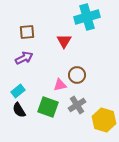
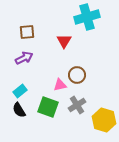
cyan rectangle: moved 2 px right
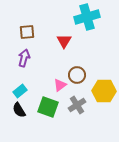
purple arrow: rotated 48 degrees counterclockwise
pink triangle: rotated 24 degrees counterclockwise
yellow hexagon: moved 29 px up; rotated 15 degrees counterclockwise
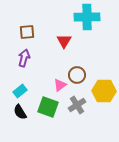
cyan cross: rotated 15 degrees clockwise
black semicircle: moved 1 px right, 2 px down
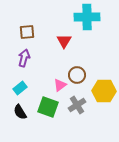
cyan rectangle: moved 3 px up
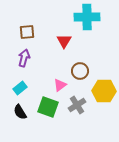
brown circle: moved 3 px right, 4 px up
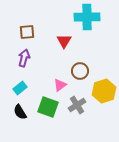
yellow hexagon: rotated 20 degrees counterclockwise
